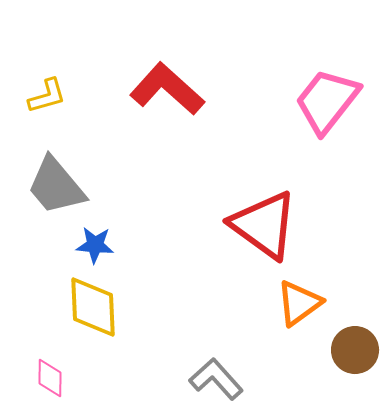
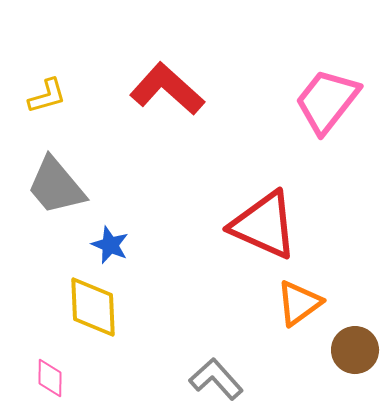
red triangle: rotated 12 degrees counterclockwise
blue star: moved 15 px right; rotated 18 degrees clockwise
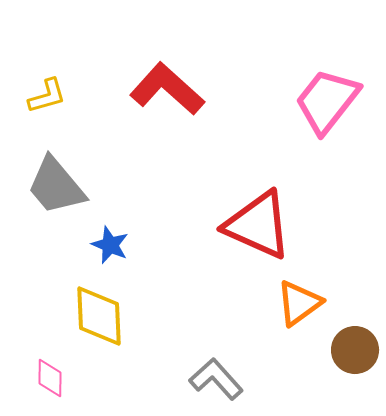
red triangle: moved 6 px left
yellow diamond: moved 6 px right, 9 px down
